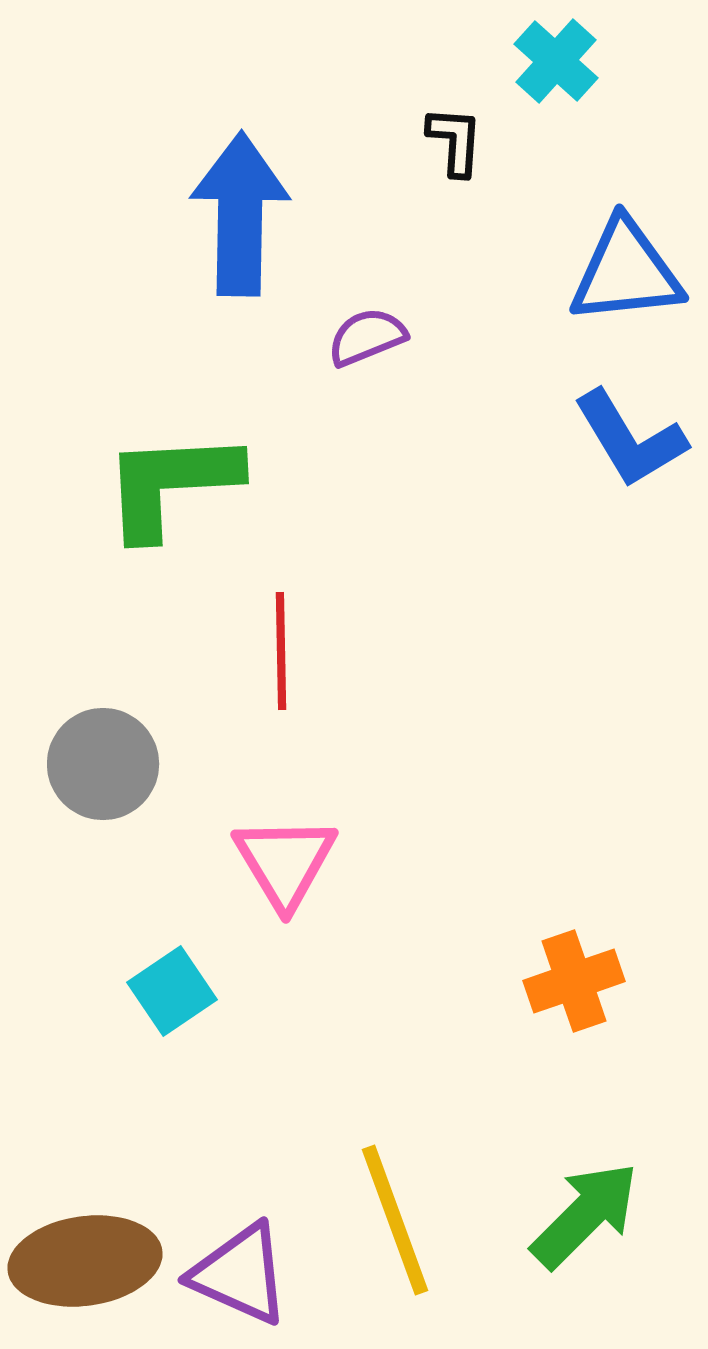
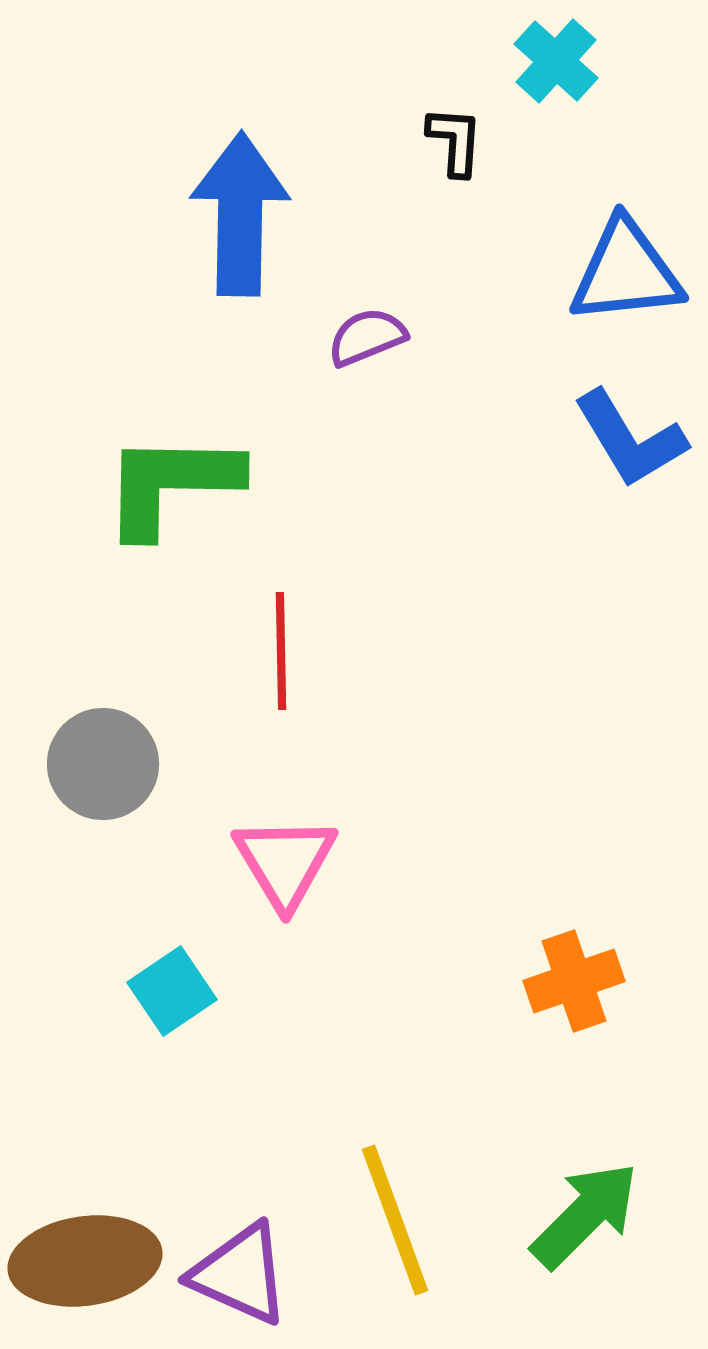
green L-shape: rotated 4 degrees clockwise
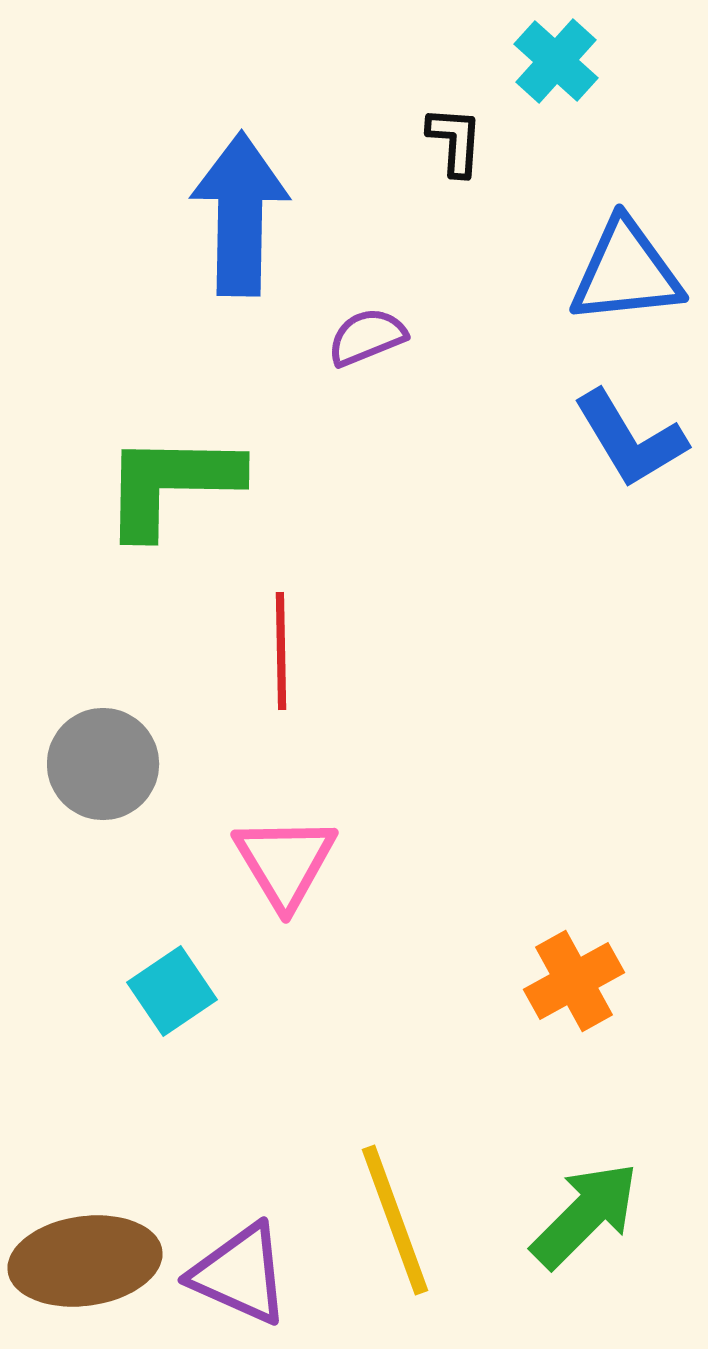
orange cross: rotated 10 degrees counterclockwise
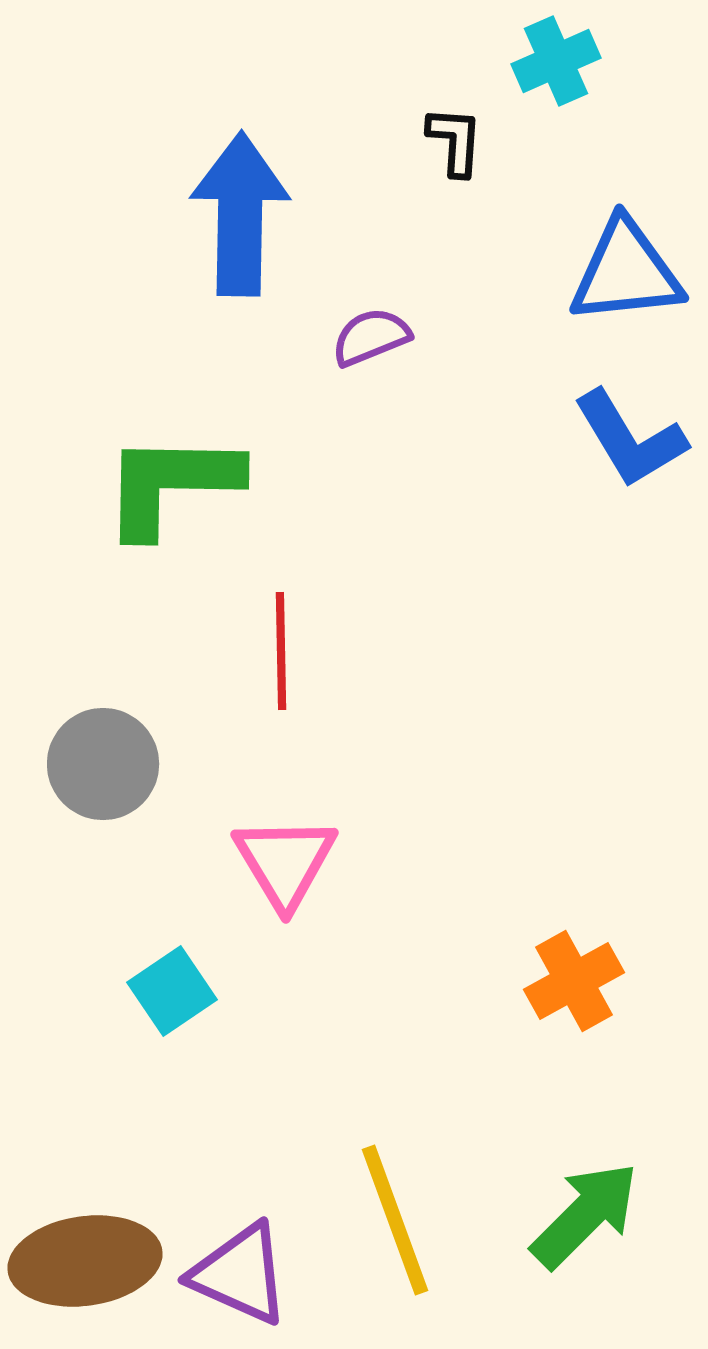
cyan cross: rotated 24 degrees clockwise
purple semicircle: moved 4 px right
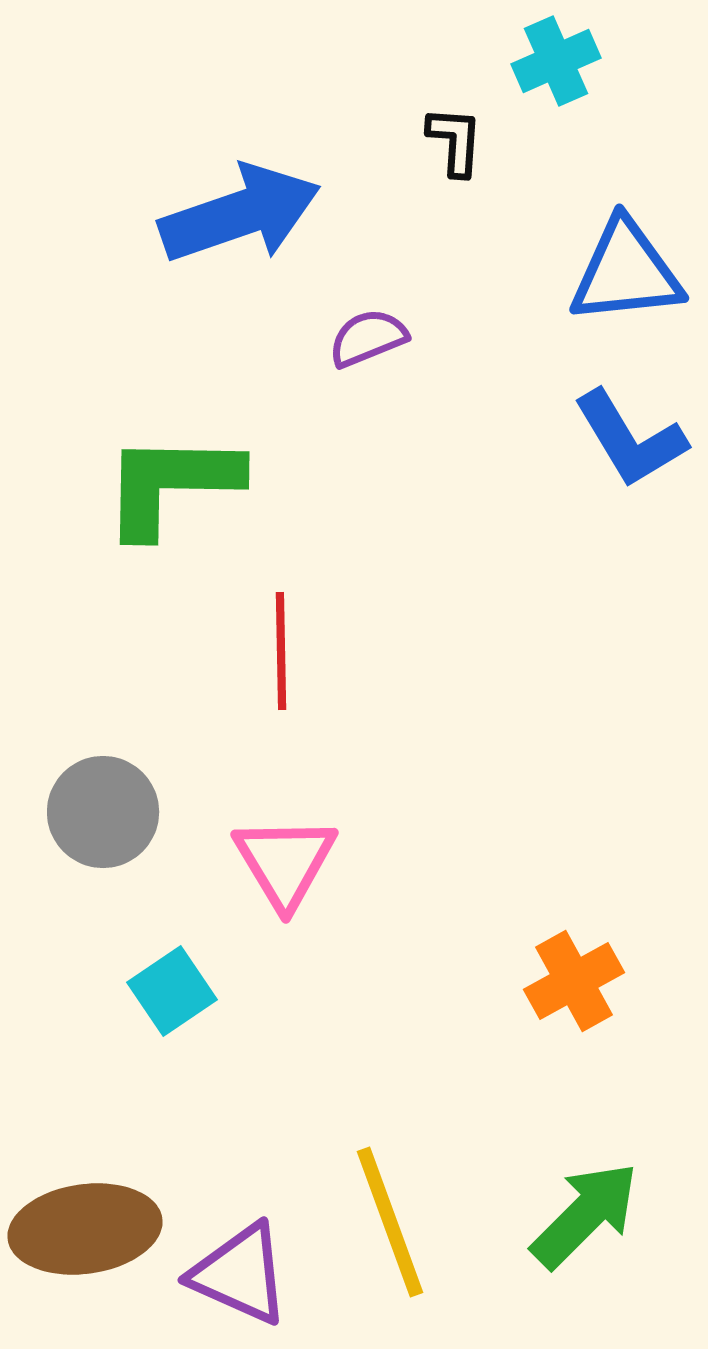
blue arrow: rotated 70 degrees clockwise
purple semicircle: moved 3 px left, 1 px down
gray circle: moved 48 px down
yellow line: moved 5 px left, 2 px down
brown ellipse: moved 32 px up
